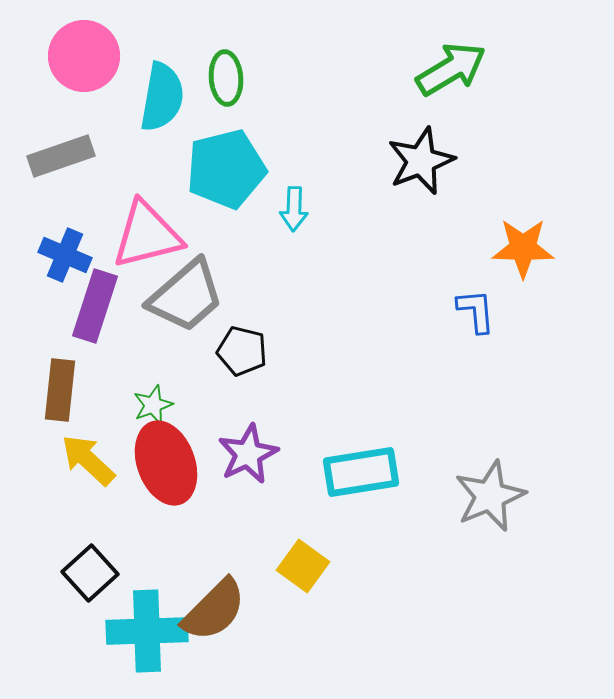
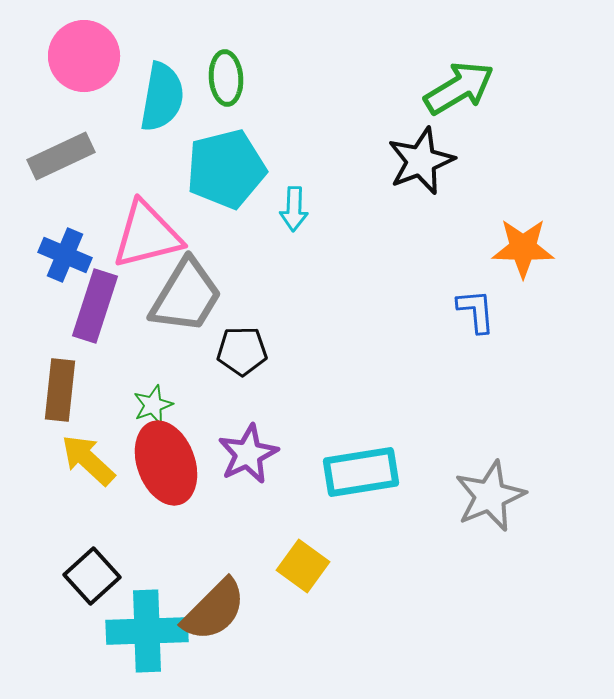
green arrow: moved 8 px right, 19 px down
gray rectangle: rotated 6 degrees counterclockwise
gray trapezoid: rotated 18 degrees counterclockwise
black pentagon: rotated 15 degrees counterclockwise
black square: moved 2 px right, 3 px down
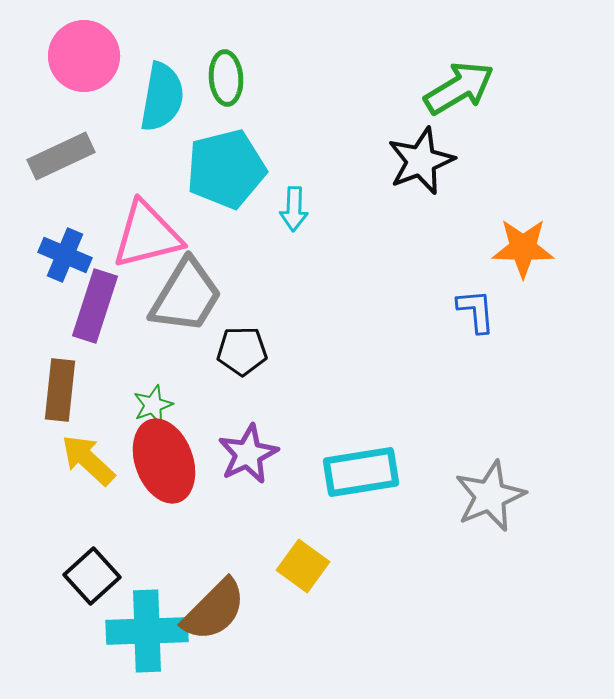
red ellipse: moved 2 px left, 2 px up
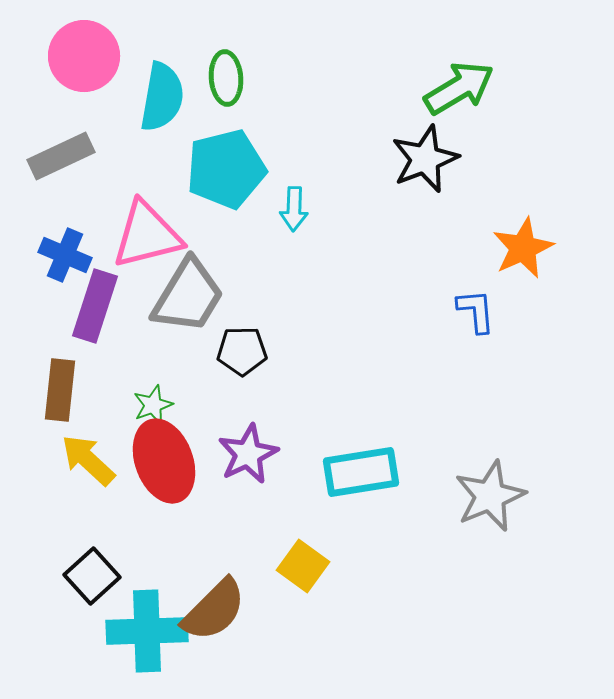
black star: moved 4 px right, 2 px up
orange star: rotated 26 degrees counterclockwise
gray trapezoid: moved 2 px right
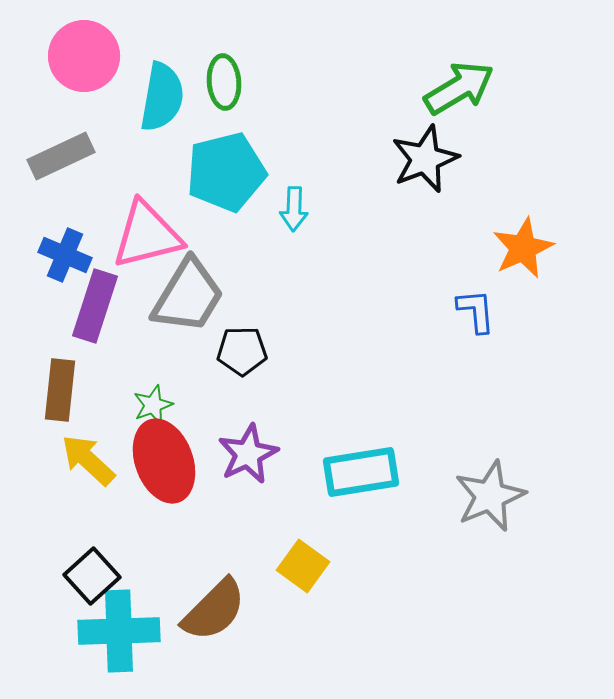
green ellipse: moved 2 px left, 4 px down
cyan pentagon: moved 3 px down
cyan cross: moved 28 px left
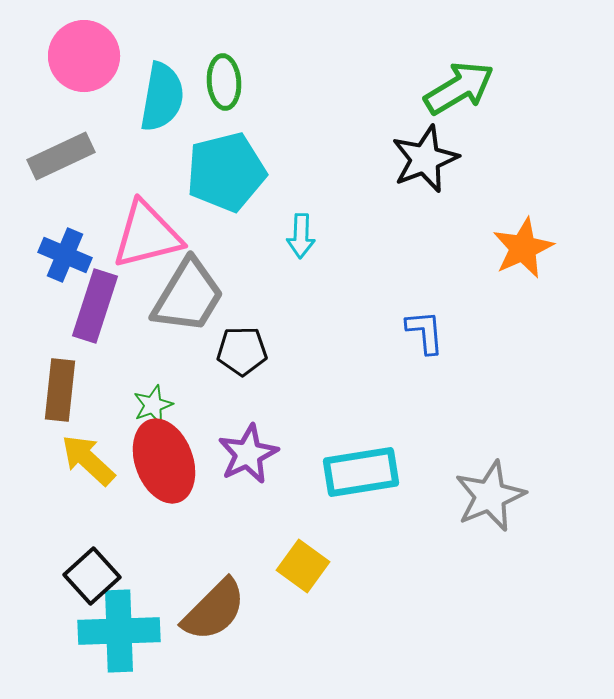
cyan arrow: moved 7 px right, 27 px down
blue L-shape: moved 51 px left, 21 px down
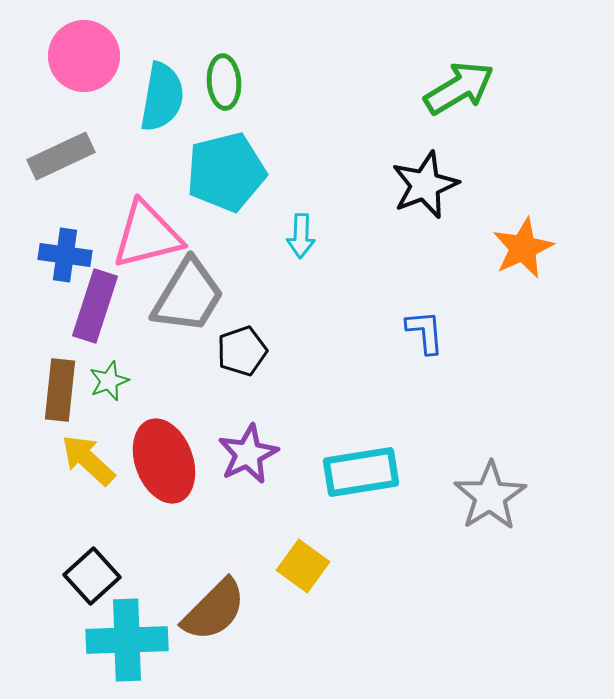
black star: moved 26 px down
blue cross: rotated 15 degrees counterclockwise
black pentagon: rotated 18 degrees counterclockwise
green star: moved 44 px left, 24 px up
gray star: rotated 10 degrees counterclockwise
cyan cross: moved 8 px right, 9 px down
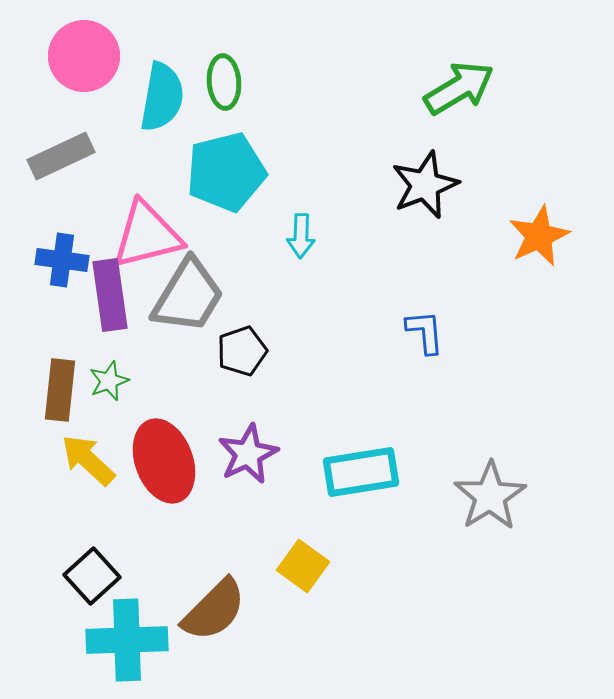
orange star: moved 16 px right, 12 px up
blue cross: moved 3 px left, 5 px down
purple rectangle: moved 15 px right, 11 px up; rotated 26 degrees counterclockwise
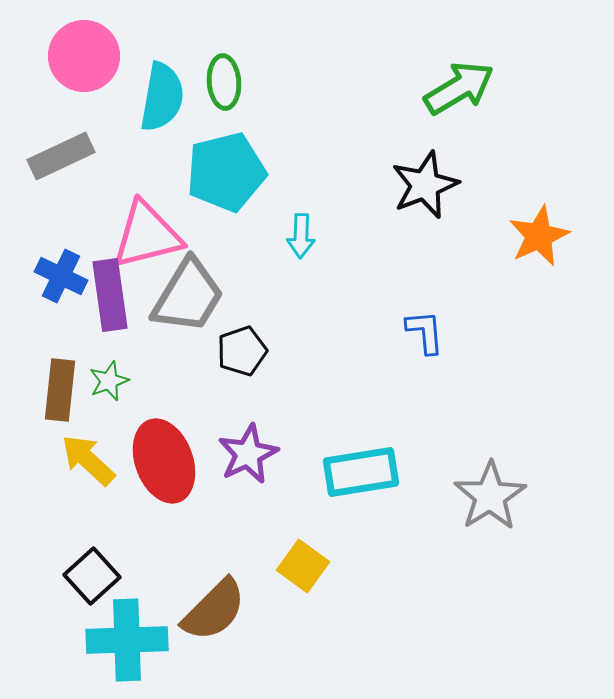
blue cross: moved 1 px left, 16 px down; rotated 18 degrees clockwise
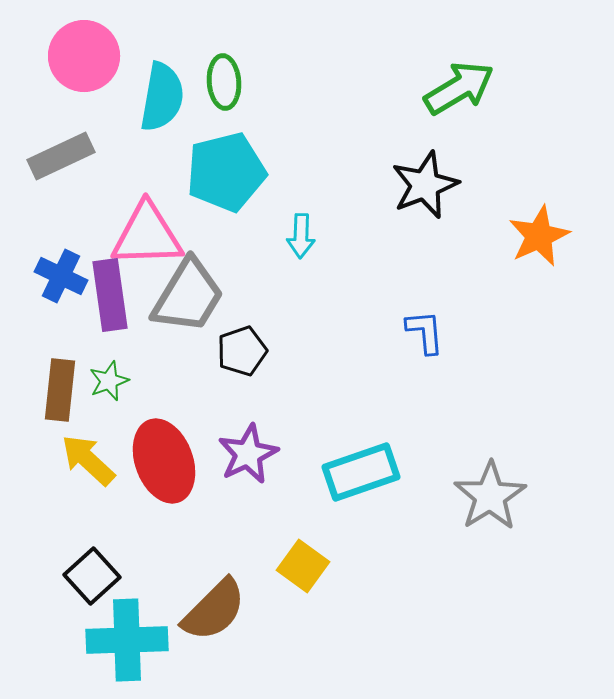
pink triangle: rotated 12 degrees clockwise
cyan rectangle: rotated 10 degrees counterclockwise
